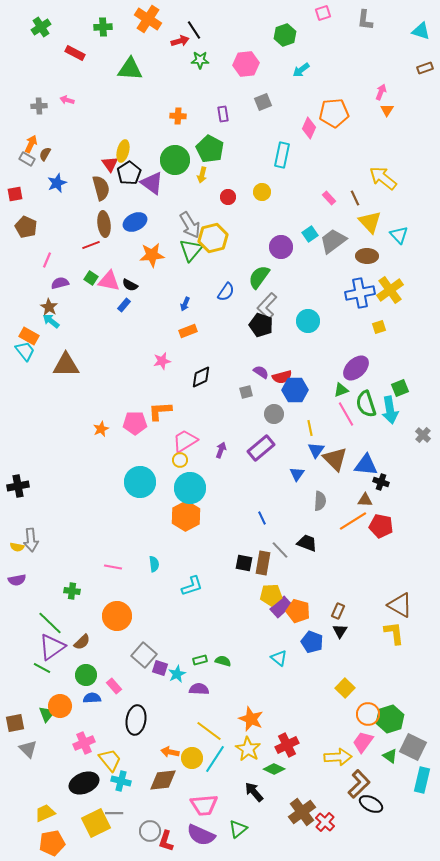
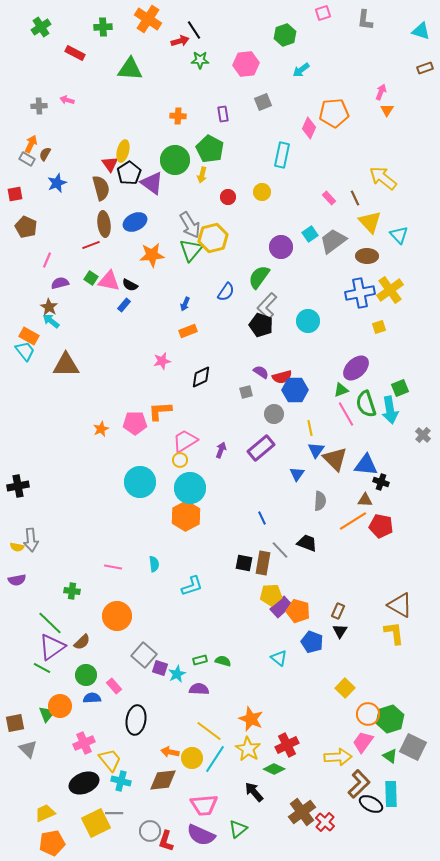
cyan rectangle at (422, 780): moved 31 px left, 14 px down; rotated 15 degrees counterclockwise
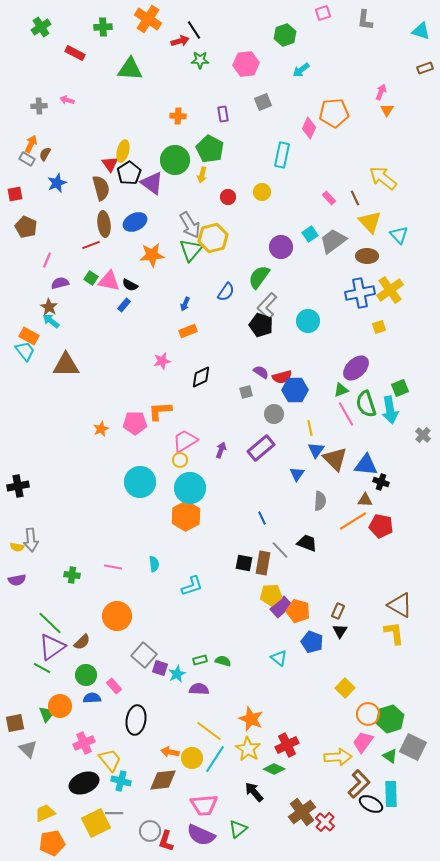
green cross at (72, 591): moved 16 px up
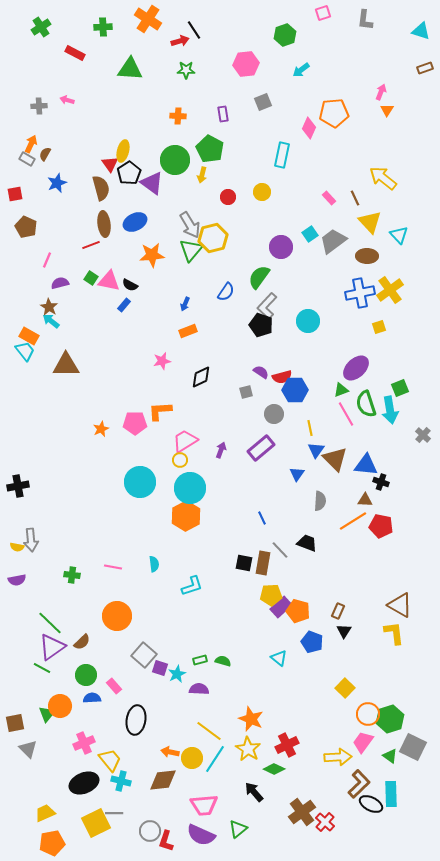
green star at (200, 60): moved 14 px left, 10 px down
black triangle at (340, 631): moved 4 px right
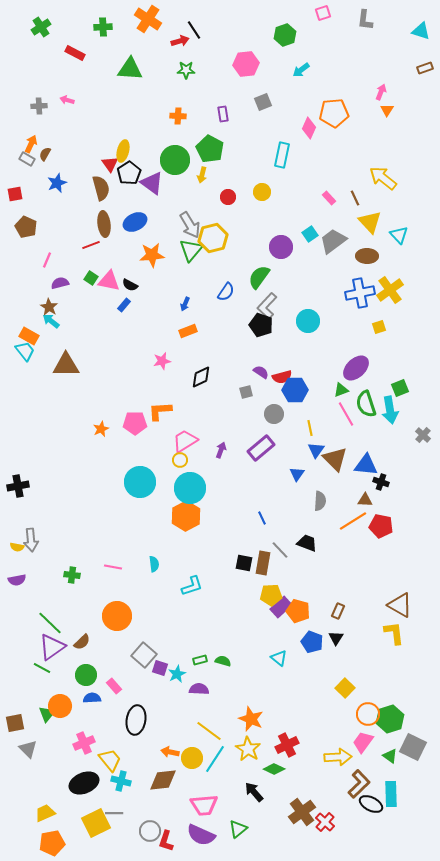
black triangle at (344, 631): moved 8 px left, 7 px down
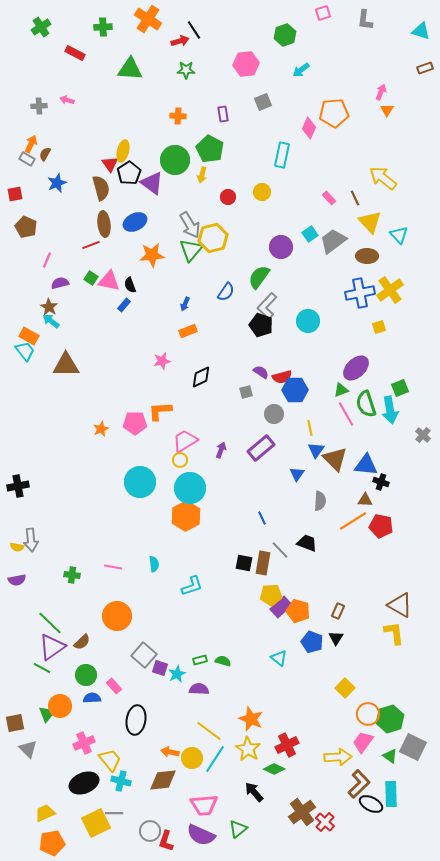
black semicircle at (130, 285): rotated 42 degrees clockwise
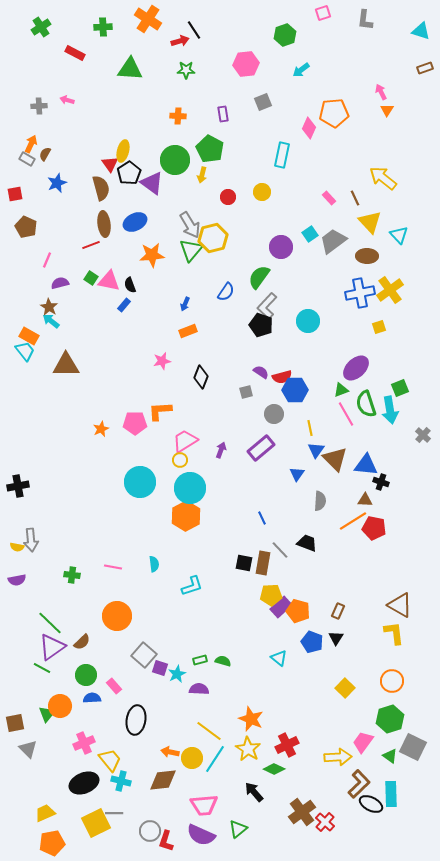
pink arrow at (381, 92): rotated 49 degrees counterclockwise
black diamond at (201, 377): rotated 45 degrees counterclockwise
red pentagon at (381, 526): moved 7 px left, 2 px down
orange circle at (368, 714): moved 24 px right, 33 px up
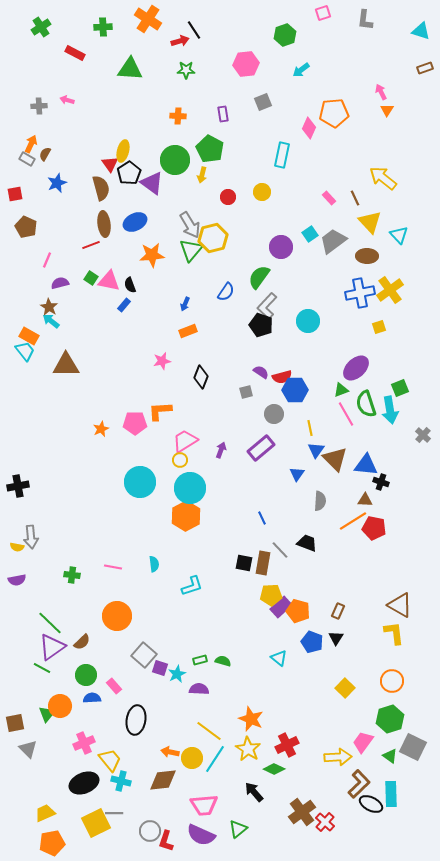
gray arrow at (31, 540): moved 3 px up
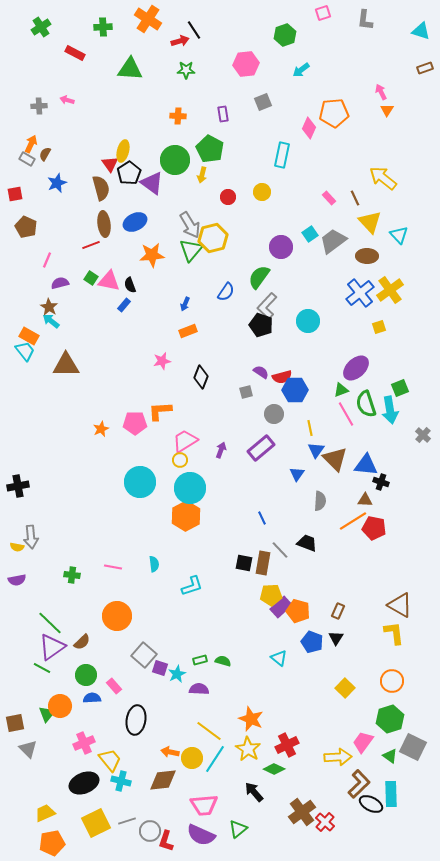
blue cross at (360, 293): rotated 28 degrees counterclockwise
gray line at (114, 813): moved 13 px right, 8 px down; rotated 18 degrees counterclockwise
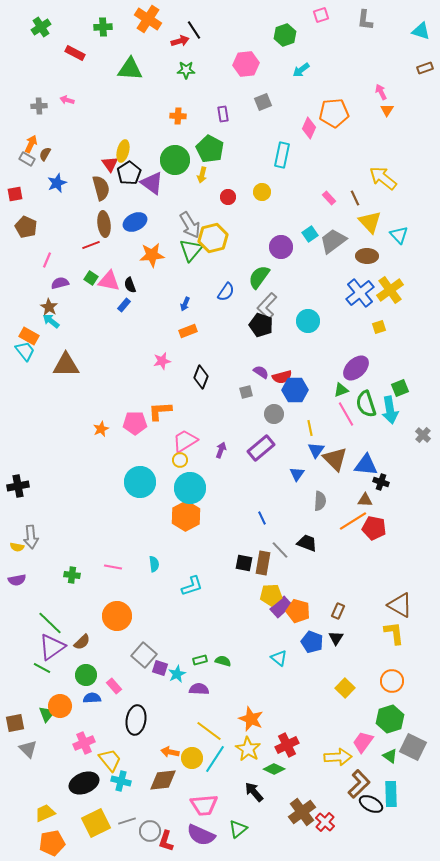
pink square at (323, 13): moved 2 px left, 2 px down
